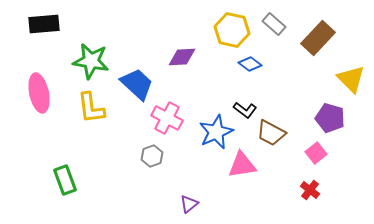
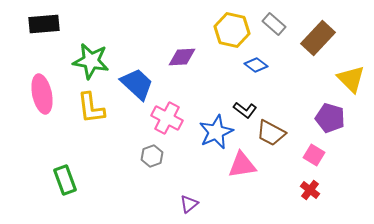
blue diamond: moved 6 px right, 1 px down
pink ellipse: moved 3 px right, 1 px down
pink square: moved 2 px left, 2 px down; rotated 20 degrees counterclockwise
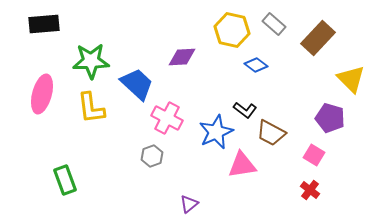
green star: rotated 12 degrees counterclockwise
pink ellipse: rotated 27 degrees clockwise
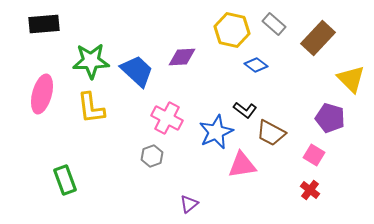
blue trapezoid: moved 13 px up
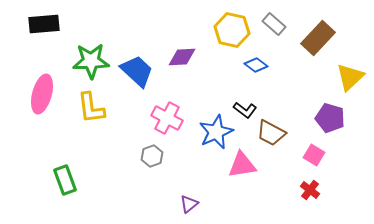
yellow triangle: moved 1 px left, 2 px up; rotated 32 degrees clockwise
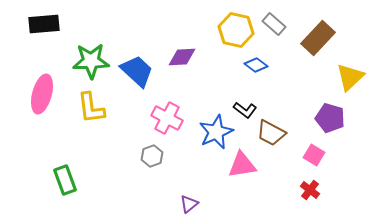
yellow hexagon: moved 4 px right
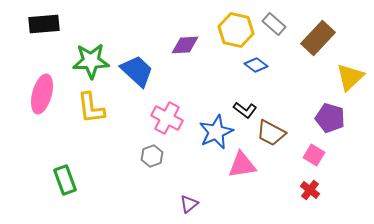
purple diamond: moved 3 px right, 12 px up
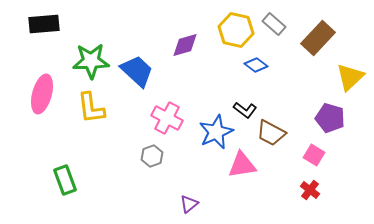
purple diamond: rotated 12 degrees counterclockwise
